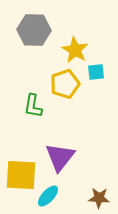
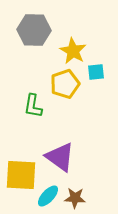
yellow star: moved 2 px left, 1 px down
purple triangle: rotated 32 degrees counterclockwise
brown star: moved 24 px left
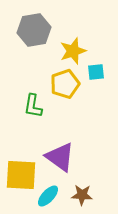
gray hexagon: rotated 12 degrees counterclockwise
yellow star: rotated 24 degrees clockwise
brown star: moved 7 px right, 3 px up
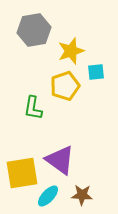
yellow star: moved 2 px left
yellow pentagon: moved 2 px down
green L-shape: moved 2 px down
purple triangle: moved 3 px down
yellow square: moved 1 px right, 2 px up; rotated 12 degrees counterclockwise
